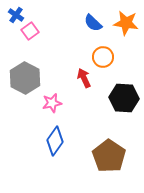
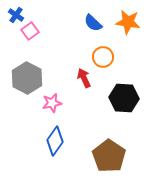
orange star: moved 2 px right, 1 px up
gray hexagon: moved 2 px right
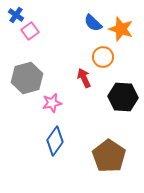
orange star: moved 7 px left, 7 px down; rotated 10 degrees clockwise
gray hexagon: rotated 16 degrees clockwise
black hexagon: moved 1 px left, 1 px up
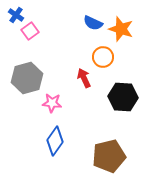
blue semicircle: rotated 18 degrees counterclockwise
pink star: rotated 18 degrees clockwise
brown pentagon: rotated 24 degrees clockwise
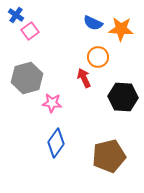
orange star: rotated 15 degrees counterclockwise
orange circle: moved 5 px left
blue diamond: moved 1 px right, 2 px down
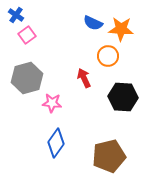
pink square: moved 3 px left, 4 px down
orange circle: moved 10 px right, 1 px up
